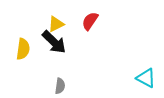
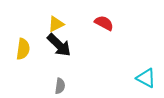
red semicircle: moved 14 px right, 2 px down; rotated 84 degrees clockwise
black arrow: moved 5 px right, 3 px down
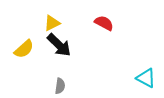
yellow triangle: moved 4 px left, 1 px up
yellow semicircle: moved 1 px right; rotated 40 degrees clockwise
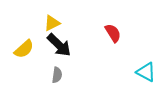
red semicircle: moved 9 px right, 10 px down; rotated 30 degrees clockwise
cyan triangle: moved 6 px up
gray semicircle: moved 3 px left, 11 px up
